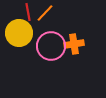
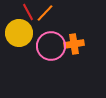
red line: rotated 18 degrees counterclockwise
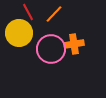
orange line: moved 9 px right, 1 px down
pink circle: moved 3 px down
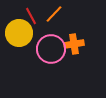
red line: moved 3 px right, 4 px down
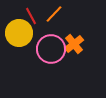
orange cross: rotated 30 degrees counterclockwise
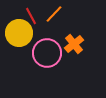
pink circle: moved 4 px left, 4 px down
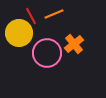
orange line: rotated 24 degrees clockwise
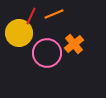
red line: rotated 54 degrees clockwise
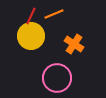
yellow circle: moved 12 px right, 3 px down
orange cross: rotated 18 degrees counterclockwise
pink circle: moved 10 px right, 25 px down
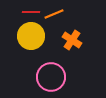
red line: moved 4 px up; rotated 66 degrees clockwise
orange cross: moved 2 px left, 4 px up
pink circle: moved 6 px left, 1 px up
